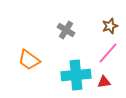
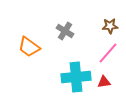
brown star: rotated 14 degrees clockwise
gray cross: moved 1 px left, 1 px down
orange trapezoid: moved 13 px up
cyan cross: moved 2 px down
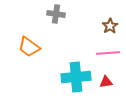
brown star: rotated 28 degrees counterclockwise
gray cross: moved 9 px left, 17 px up; rotated 24 degrees counterclockwise
pink line: rotated 45 degrees clockwise
red triangle: moved 2 px right
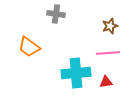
brown star: rotated 14 degrees clockwise
cyan cross: moved 4 px up
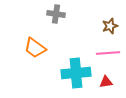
orange trapezoid: moved 6 px right, 1 px down
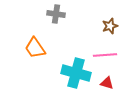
orange trapezoid: rotated 20 degrees clockwise
pink line: moved 3 px left, 2 px down
cyan cross: rotated 20 degrees clockwise
red triangle: moved 1 px right, 1 px down; rotated 24 degrees clockwise
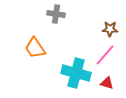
brown star: moved 3 px down; rotated 21 degrees clockwise
pink line: rotated 45 degrees counterclockwise
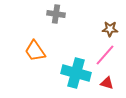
orange trapezoid: moved 3 px down
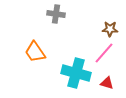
orange trapezoid: moved 1 px down
pink line: moved 1 px left, 2 px up
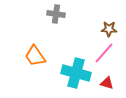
brown star: moved 1 px left
orange trapezoid: moved 4 px down
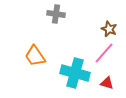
brown star: rotated 21 degrees clockwise
cyan cross: moved 1 px left
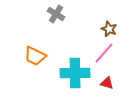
gray cross: rotated 24 degrees clockwise
orange trapezoid: rotated 30 degrees counterclockwise
cyan cross: rotated 16 degrees counterclockwise
